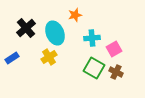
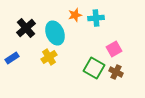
cyan cross: moved 4 px right, 20 px up
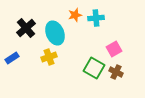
yellow cross: rotated 14 degrees clockwise
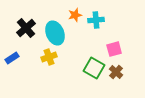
cyan cross: moved 2 px down
pink square: rotated 14 degrees clockwise
brown cross: rotated 16 degrees clockwise
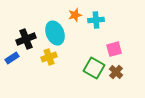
black cross: moved 11 px down; rotated 18 degrees clockwise
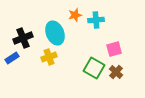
black cross: moved 3 px left, 1 px up
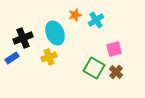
cyan cross: rotated 28 degrees counterclockwise
